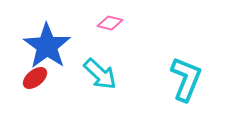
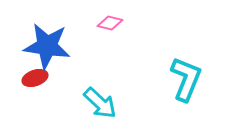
blue star: rotated 27 degrees counterclockwise
cyan arrow: moved 29 px down
red ellipse: rotated 20 degrees clockwise
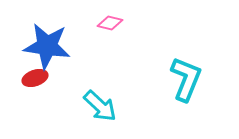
cyan arrow: moved 3 px down
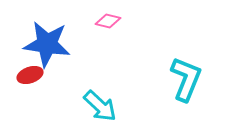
pink diamond: moved 2 px left, 2 px up
blue star: moved 2 px up
red ellipse: moved 5 px left, 3 px up
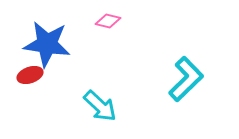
cyan L-shape: rotated 24 degrees clockwise
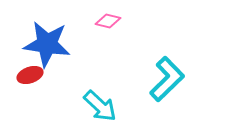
cyan L-shape: moved 19 px left
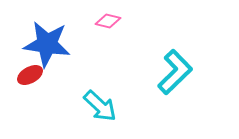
red ellipse: rotated 10 degrees counterclockwise
cyan L-shape: moved 8 px right, 7 px up
